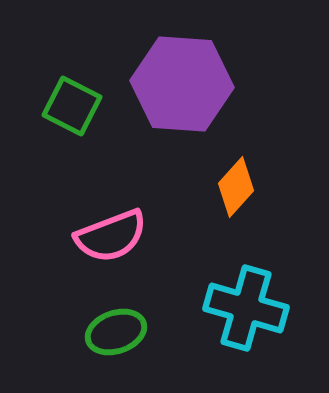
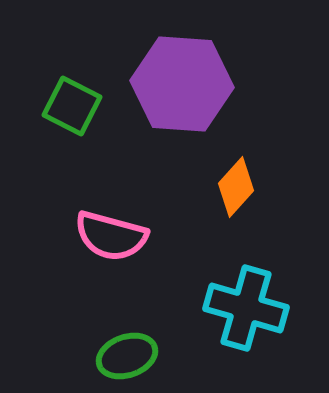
pink semicircle: rotated 36 degrees clockwise
green ellipse: moved 11 px right, 24 px down
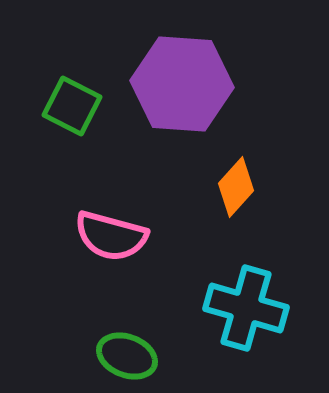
green ellipse: rotated 40 degrees clockwise
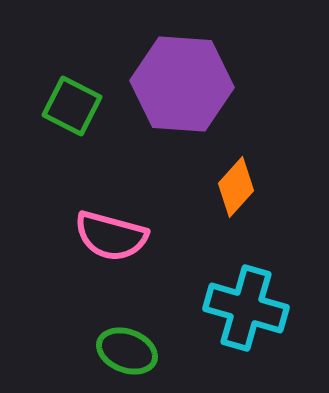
green ellipse: moved 5 px up
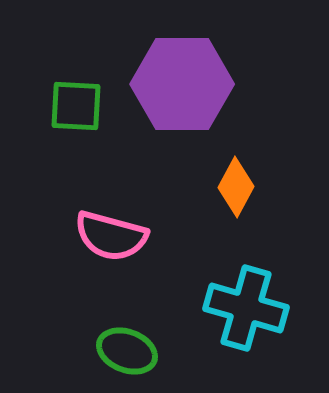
purple hexagon: rotated 4 degrees counterclockwise
green square: moved 4 px right; rotated 24 degrees counterclockwise
orange diamond: rotated 14 degrees counterclockwise
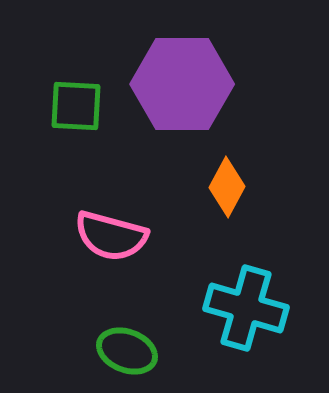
orange diamond: moved 9 px left
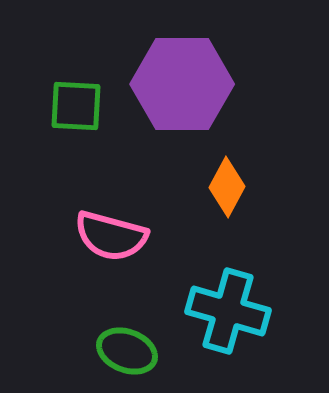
cyan cross: moved 18 px left, 3 px down
